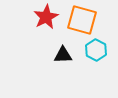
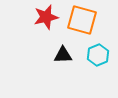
red star: rotated 15 degrees clockwise
cyan hexagon: moved 2 px right, 5 px down; rotated 10 degrees clockwise
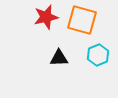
black triangle: moved 4 px left, 3 px down
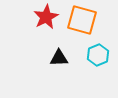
red star: rotated 15 degrees counterclockwise
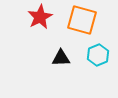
red star: moved 6 px left
black triangle: moved 2 px right
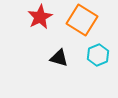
orange square: rotated 16 degrees clockwise
black triangle: moved 2 px left; rotated 18 degrees clockwise
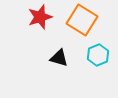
red star: rotated 10 degrees clockwise
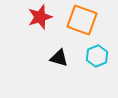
orange square: rotated 12 degrees counterclockwise
cyan hexagon: moved 1 px left, 1 px down
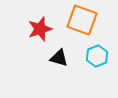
red star: moved 12 px down
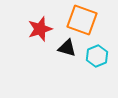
black triangle: moved 8 px right, 10 px up
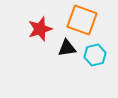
black triangle: rotated 24 degrees counterclockwise
cyan hexagon: moved 2 px left, 1 px up; rotated 10 degrees clockwise
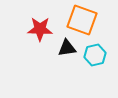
red star: rotated 20 degrees clockwise
